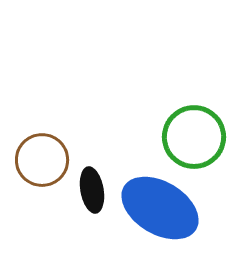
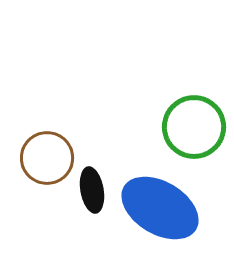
green circle: moved 10 px up
brown circle: moved 5 px right, 2 px up
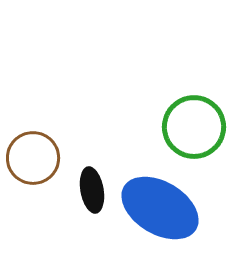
brown circle: moved 14 px left
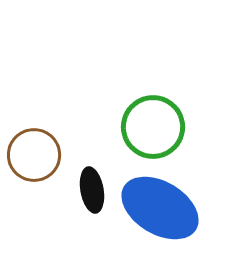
green circle: moved 41 px left
brown circle: moved 1 px right, 3 px up
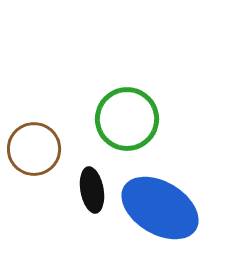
green circle: moved 26 px left, 8 px up
brown circle: moved 6 px up
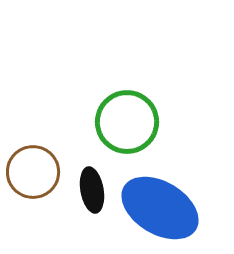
green circle: moved 3 px down
brown circle: moved 1 px left, 23 px down
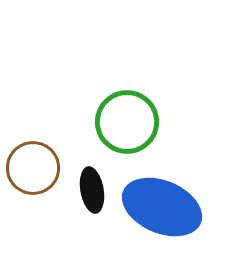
brown circle: moved 4 px up
blue ellipse: moved 2 px right, 1 px up; rotated 8 degrees counterclockwise
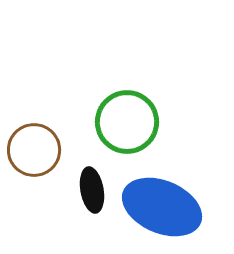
brown circle: moved 1 px right, 18 px up
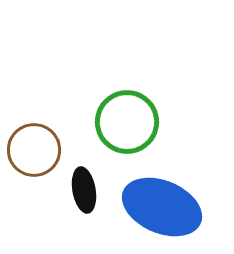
black ellipse: moved 8 px left
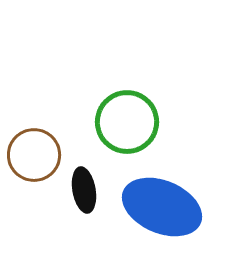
brown circle: moved 5 px down
